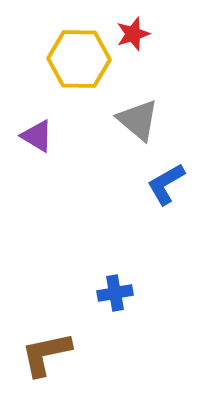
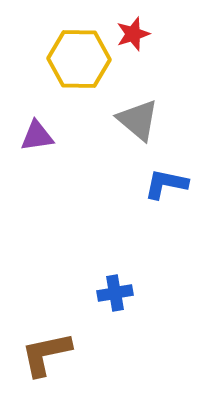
purple triangle: rotated 39 degrees counterclockwise
blue L-shape: rotated 42 degrees clockwise
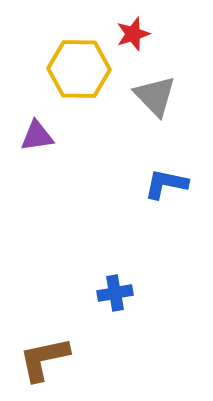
yellow hexagon: moved 10 px down
gray triangle: moved 17 px right, 24 px up; rotated 6 degrees clockwise
brown L-shape: moved 2 px left, 5 px down
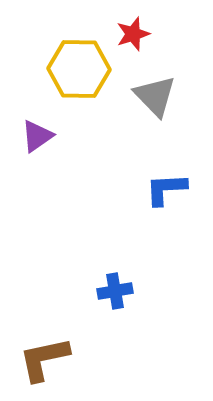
purple triangle: rotated 27 degrees counterclockwise
blue L-shape: moved 5 px down; rotated 15 degrees counterclockwise
blue cross: moved 2 px up
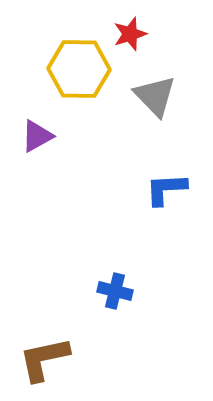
red star: moved 3 px left
purple triangle: rotated 6 degrees clockwise
blue cross: rotated 24 degrees clockwise
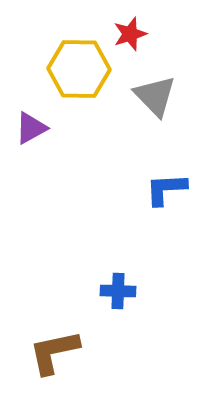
purple triangle: moved 6 px left, 8 px up
blue cross: moved 3 px right; rotated 12 degrees counterclockwise
brown L-shape: moved 10 px right, 7 px up
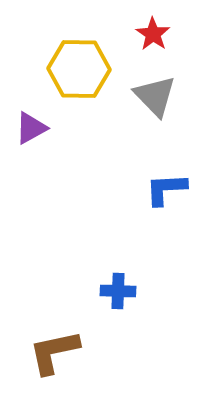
red star: moved 23 px right; rotated 20 degrees counterclockwise
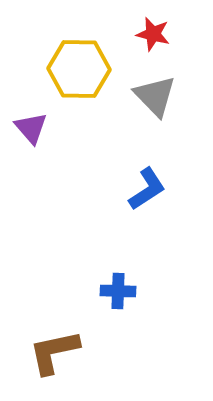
red star: rotated 20 degrees counterclockwise
purple triangle: rotated 42 degrees counterclockwise
blue L-shape: moved 19 px left; rotated 150 degrees clockwise
